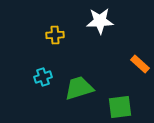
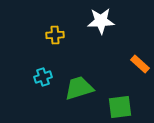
white star: moved 1 px right
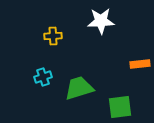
yellow cross: moved 2 px left, 1 px down
orange rectangle: rotated 48 degrees counterclockwise
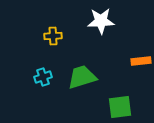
orange rectangle: moved 1 px right, 3 px up
green trapezoid: moved 3 px right, 11 px up
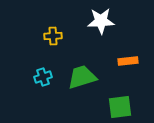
orange rectangle: moved 13 px left
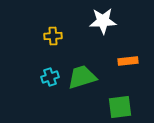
white star: moved 2 px right
cyan cross: moved 7 px right
